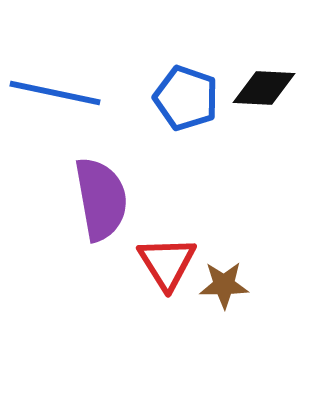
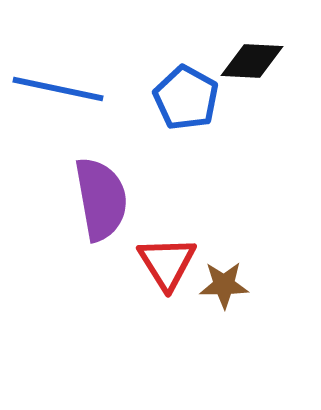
black diamond: moved 12 px left, 27 px up
blue line: moved 3 px right, 4 px up
blue pentagon: rotated 10 degrees clockwise
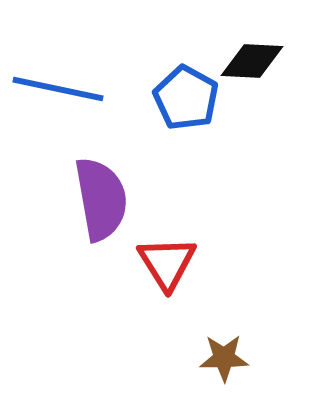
brown star: moved 73 px down
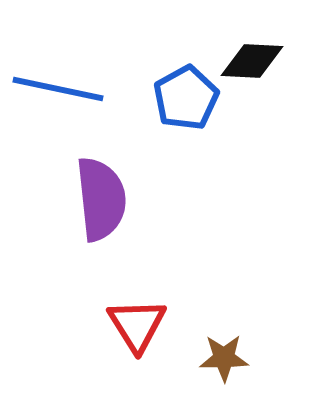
blue pentagon: rotated 14 degrees clockwise
purple semicircle: rotated 4 degrees clockwise
red triangle: moved 30 px left, 62 px down
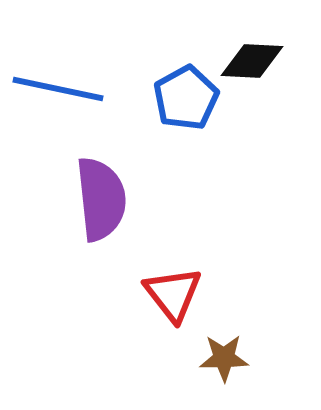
red triangle: moved 36 px right, 31 px up; rotated 6 degrees counterclockwise
